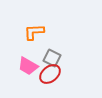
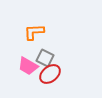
gray square: moved 7 px left
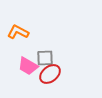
orange L-shape: moved 16 px left; rotated 30 degrees clockwise
gray square: rotated 30 degrees counterclockwise
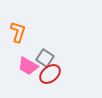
orange L-shape: rotated 80 degrees clockwise
gray square: rotated 36 degrees clockwise
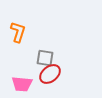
gray square: rotated 24 degrees counterclockwise
pink trapezoid: moved 6 px left, 18 px down; rotated 25 degrees counterclockwise
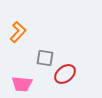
orange L-shape: rotated 25 degrees clockwise
red ellipse: moved 15 px right
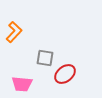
orange L-shape: moved 4 px left
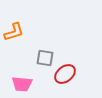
orange L-shape: rotated 30 degrees clockwise
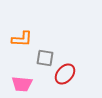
orange L-shape: moved 8 px right, 7 px down; rotated 20 degrees clockwise
red ellipse: rotated 10 degrees counterclockwise
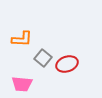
gray square: moved 2 px left; rotated 30 degrees clockwise
red ellipse: moved 2 px right, 10 px up; rotated 30 degrees clockwise
